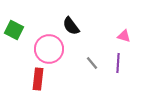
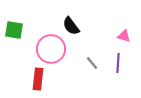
green square: rotated 18 degrees counterclockwise
pink circle: moved 2 px right
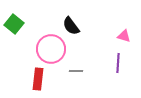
green square: moved 6 px up; rotated 30 degrees clockwise
gray line: moved 16 px left, 8 px down; rotated 48 degrees counterclockwise
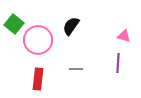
black semicircle: rotated 72 degrees clockwise
pink circle: moved 13 px left, 9 px up
gray line: moved 2 px up
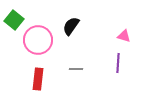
green square: moved 4 px up
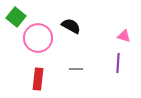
green square: moved 2 px right, 3 px up
black semicircle: rotated 84 degrees clockwise
pink circle: moved 2 px up
